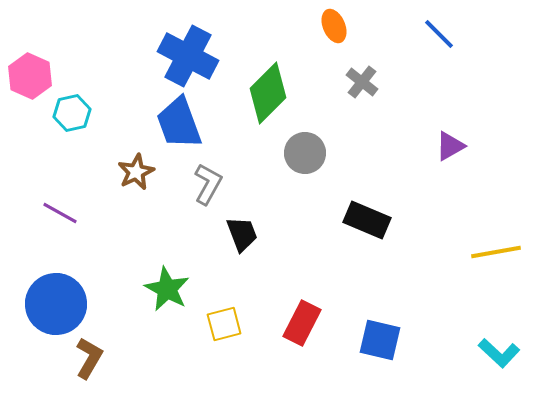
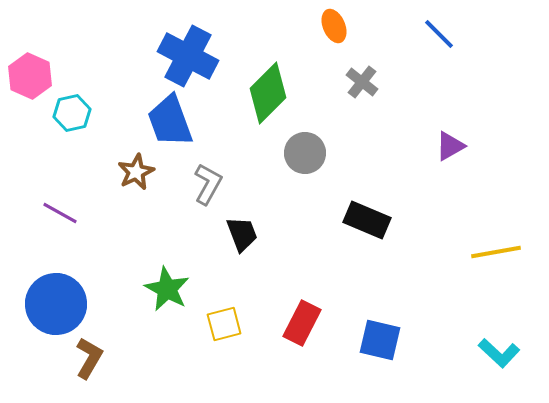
blue trapezoid: moved 9 px left, 2 px up
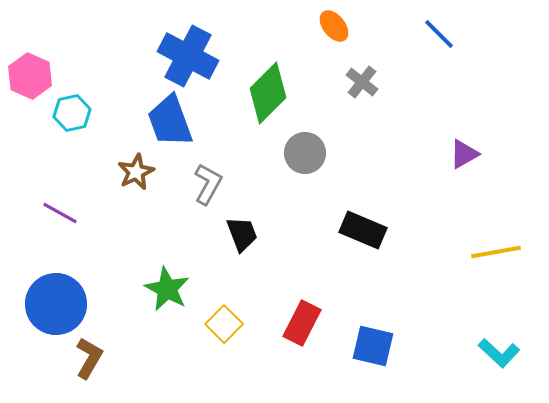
orange ellipse: rotated 16 degrees counterclockwise
purple triangle: moved 14 px right, 8 px down
black rectangle: moved 4 px left, 10 px down
yellow square: rotated 30 degrees counterclockwise
blue square: moved 7 px left, 6 px down
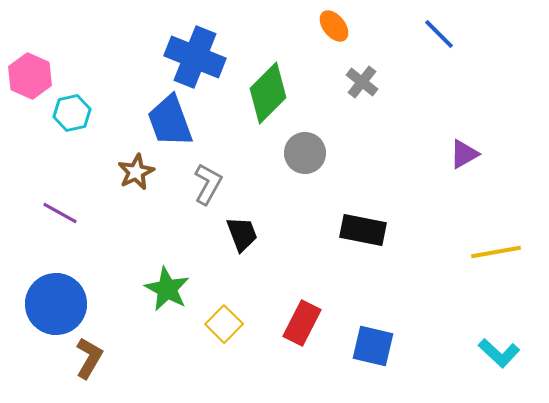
blue cross: moved 7 px right, 1 px down; rotated 6 degrees counterclockwise
black rectangle: rotated 12 degrees counterclockwise
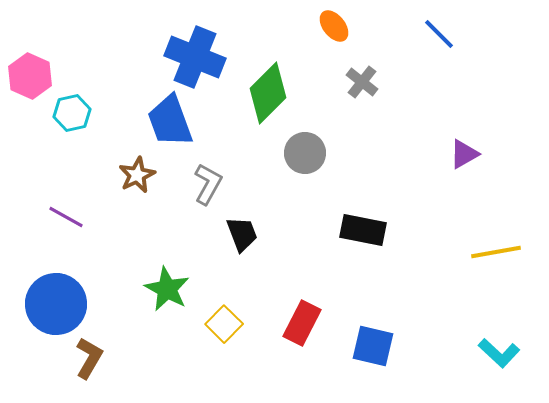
brown star: moved 1 px right, 3 px down
purple line: moved 6 px right, 4 px down
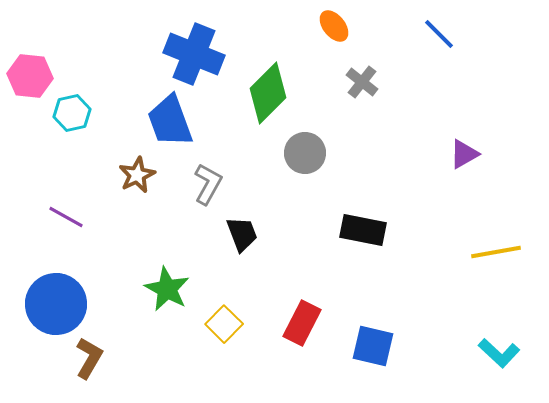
blue cross: moved 1 px left, 3 px up
pink hexagon: rotated 18 degrees counterclockwise
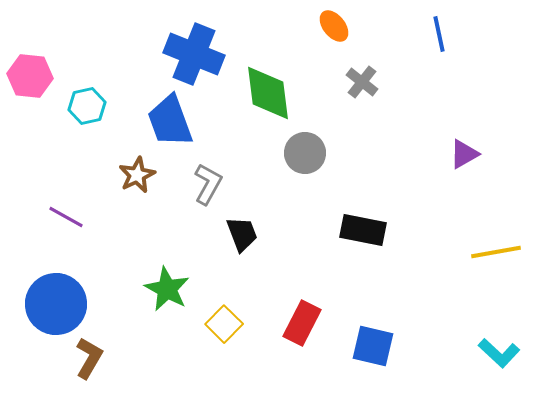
blue line: rotated 33 degrees clockwise
green diamond: rotated 52 degrees counterclockwise
cyan hexagon: moved 15 px right, 7 px up
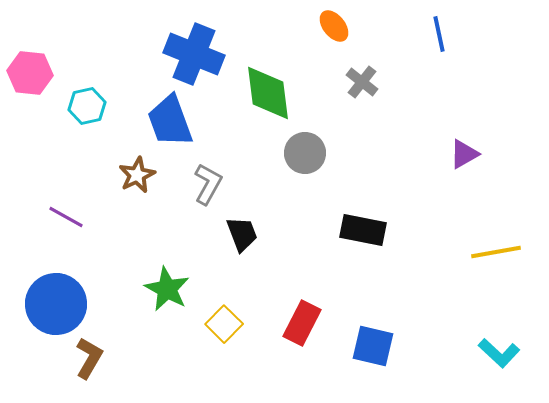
pink hexagon: moved 3 px up
